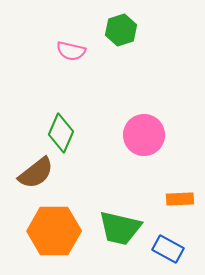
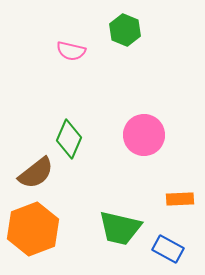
green hexagon: moved 4 px right; rotated 20 degrees counterclockwise
green diamond: moved 8 px right, 6 px down
orange hexagon: moved 21 px left, 2 px up; rotated 21 degrees counterclockwise
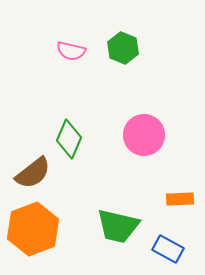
green hexagon: moved 2 px left, 18 px down
brown semicircle: moved 3 px left
green trapezoid: moved 2 px left, 2 px up
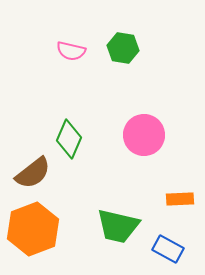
green hexagon: rotated 12 degrees counterclockwise
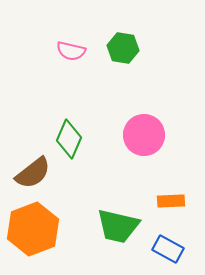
orange rectangle: moved 9 px left, 2 px down
